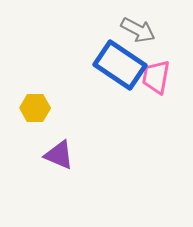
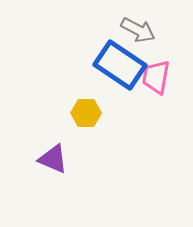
yellow hexagon: moved 51 px right, 5 px down
purple triangle: moved 6 px left, 4 px down
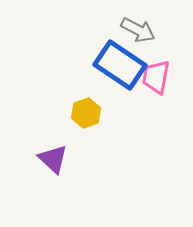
yellow hexagon: rotated 20 degrees counterclockwise
purple triangle: rotated 20 degrees clockwise
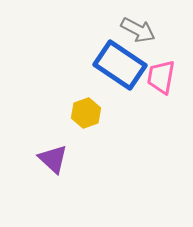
pink trapezoid: moved 5 px right
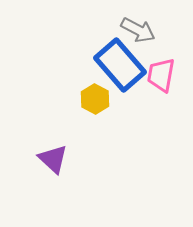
blue rectangle: rotated 15 degrees clockwise
pink trapezoid: moved 2 px up
yellow hexagon: moved 9 px right, 14 px up; rotated 12 degrees counterclockwise
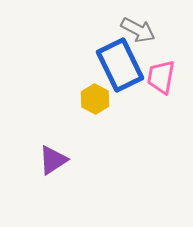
blue rectangle: rotated 15 degrees clockwise
pink trapezoid: moved 2 px down
purple triangle: moved 1 px down; rotated 44 degrees clockwise
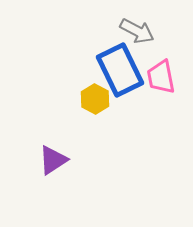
gray arrow: moved 1 px left, 1 px down
blue rectangle: moved 5 px down
pink trapezoid: rotated 21 degrees counterclockwise
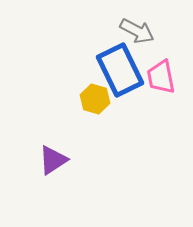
yellow hexagon: rotated 12 degrees counterclockwise
